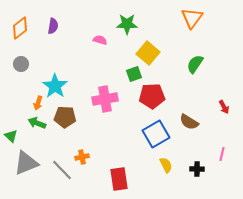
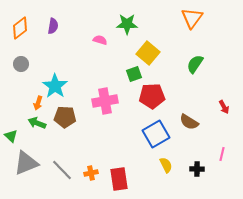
pink cross: moved 2 px down
orange cross: moved 9 px right, 16 px down
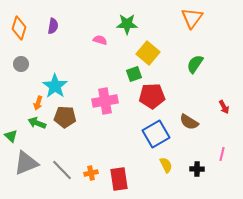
orange diamond: moved 1 px left; rotated 35 degrees counterclockwise
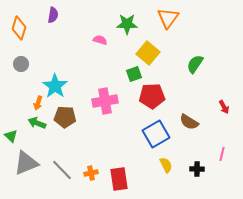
orange triangle: moved 24 px left
purple semicircle: moved 11 px up
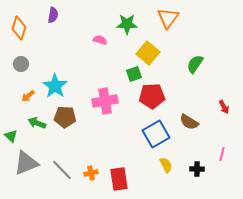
orange arrow: moved 10 px left, 7 px up; rotated 32 degrees clockwise
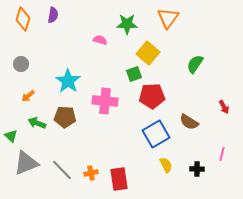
orange diamond: moved 4 px right, 9 px up
cyan star: moved 13 px right, 5 px up
pink cross: rotated 15 degrees clockwise
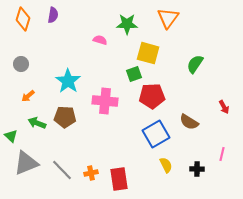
yellow square: rotated 25 degrees counterclockwise
